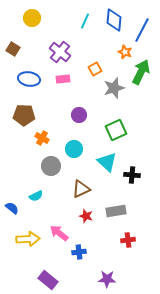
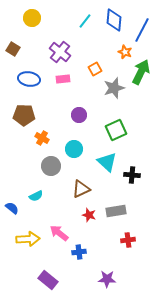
cyan line: rotated 14 degrees clockwise
red star: moved 3 px right, 1 px up
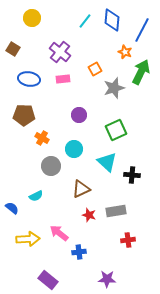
blue diamond: moved 2 px left
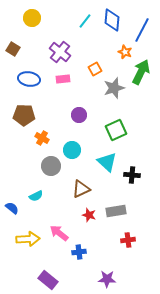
cyan circle: moved 2 px left, 1 px down
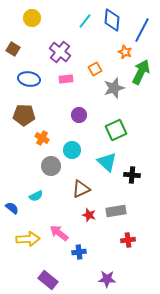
pink rectangle: moved 3 px right
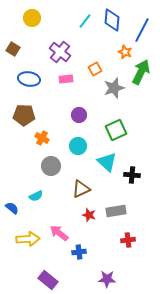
cyan circle: moved 6 px right, 4 px up
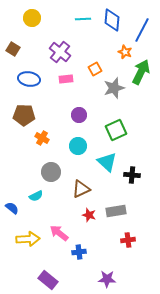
cyan line: moved 2 px left, 2 px up; rotated 49 degrees clockwise
gray circle: moved 6 px down
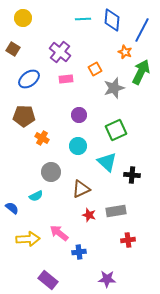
yellow circle: moved 9 px left
blue ellipse: rotated 45 degrees counterclockwise
brown pentagon: moved 1 px down
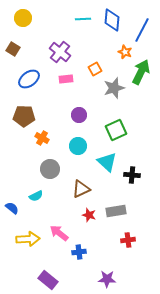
gray circle: moved 1 px left, 3 px up
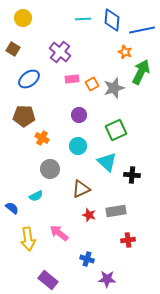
blue line: rotated 50 degrees clockwise
orange square: moved 3 px left, 15 px down
pink rectangle: moved 6 px right
yellow arrow: rotated 85 degrees clockwise
blue cross: moved 8 px right, 7 px down; rotated 24 degrees clockwise
